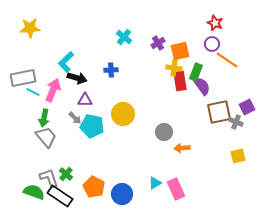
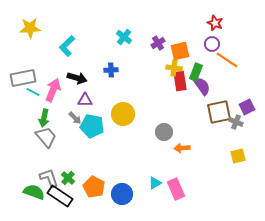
cyan L-shape: moved 1 px right, 16 px up
green cross: moved 2 px right, 4 px down
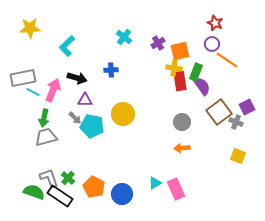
brown square: rotated 25 degrees counterclockwise
gray circle: moved 18 px right, 10 px up
gray trapezoid: rotated 65 degrees counterclockwise
yellow square: rotated 35 degrees clockwise
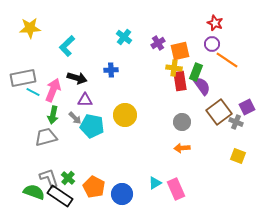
yellow circle: moved 2 px right, 1 px down
green arrow: moved 9 px right, 3 px up
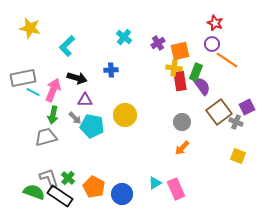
yellow star: rotated 15 degrees clockwise
orange arrow: rotated 42 degrees counterclockwise
